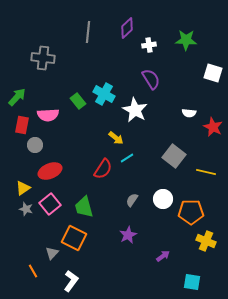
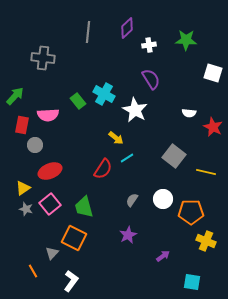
green arrow: moved 2 px left, 1 px up
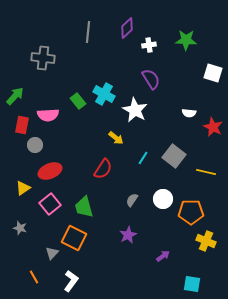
cyan line: moved 16 px right; rotated 24 degrees counterclockwise
gray star: moved 6 px left, 19 px down
orange line: moved 1 px right, 6 px down
cyan square: moved 2 px down
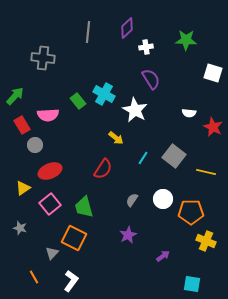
white cross: moved 3 px left, 2 px down
red rectangle: rotated 42 degrees counterclockwise
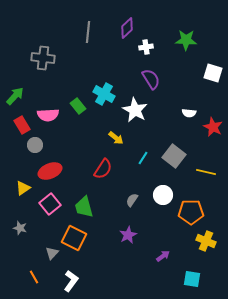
green rectangle: moved 5 px down
white circle: moved 4 px up
cyan square: moved 5 px up
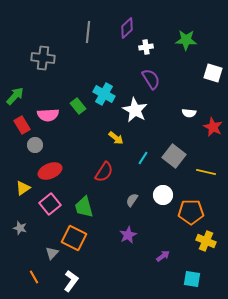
red semicircle: moved 1 px right, 3 px down
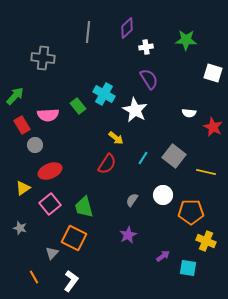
purple semicircle: moved 2 px left
red semicircle: moved 3 px right, 8 px up
cyan square: moved 4 px left, 11 px up
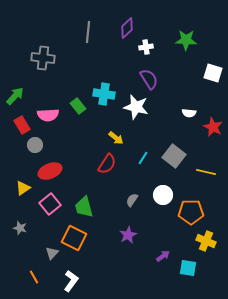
cyan cross: rotated 20 degrees counterclockwise
white star: moved 1 px right, 3 px up; rotated 15 degrees counterclockwise
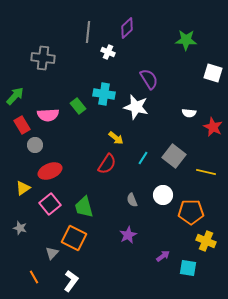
white cross: moved 38 px left, 5 px down; rotated 32 degrees clockwise
gray semicircle: rotated 56 degrees counterclockwise
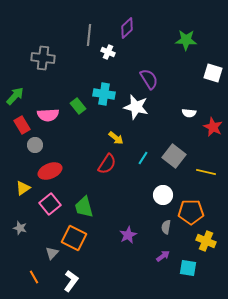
gray line: moved 1 px right, 3 px down
gray semicircle: moved 34 px right, 27 px down; rotated 32 degrees clockwise
